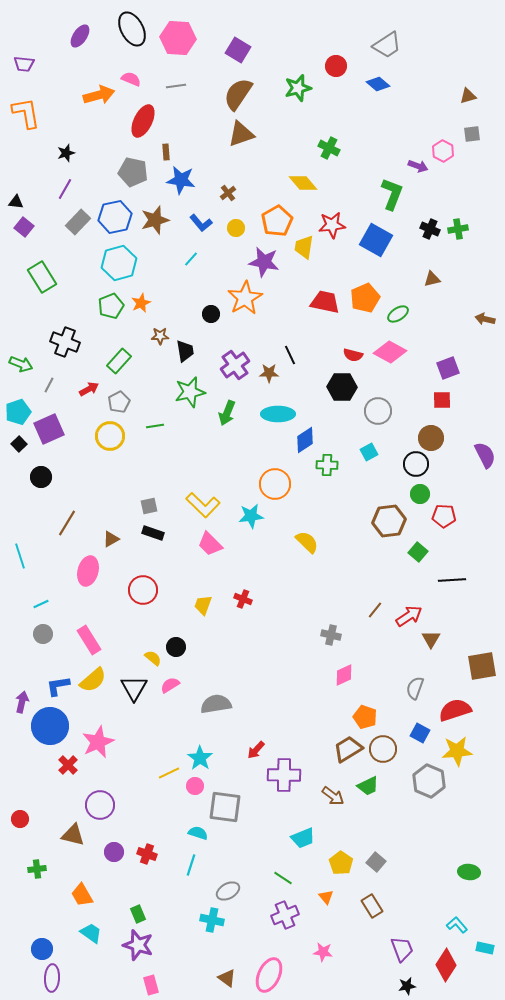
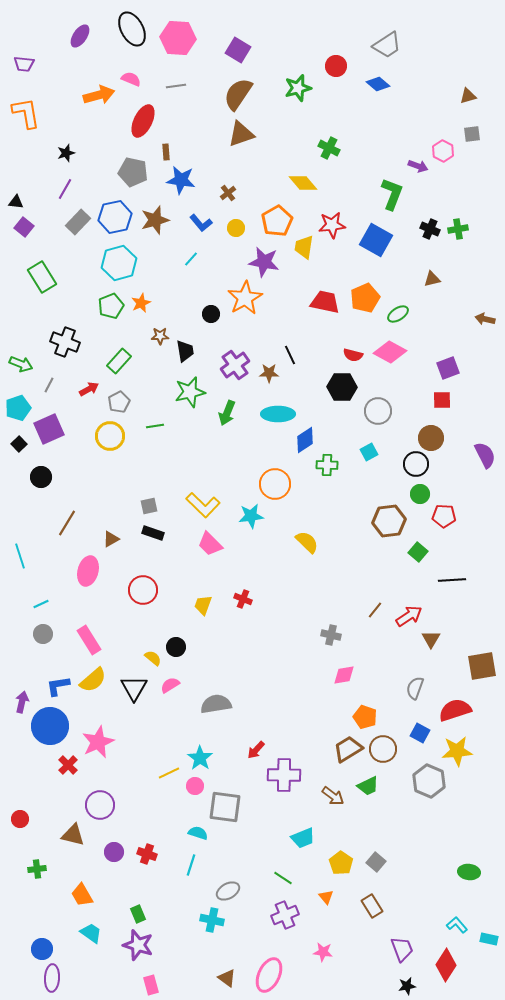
cyan pentagon at (18, 412): moved 4 px up
pink diamond at (344, 675): rotated 15 degrees clockwise
cyan rectangle at (485, 948): moved 4 px right, 9 px up
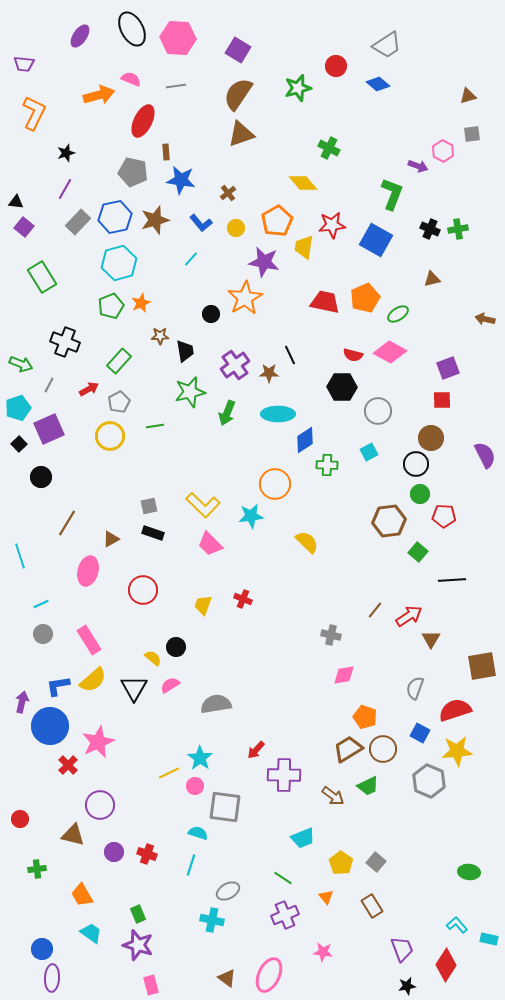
orange L-shape at (26, 113): moved 8 px right; rotated 36 degrees clockwise
